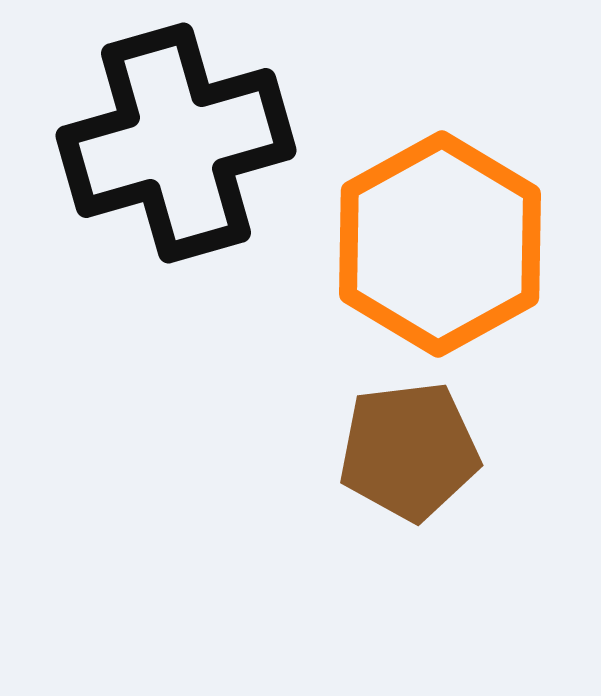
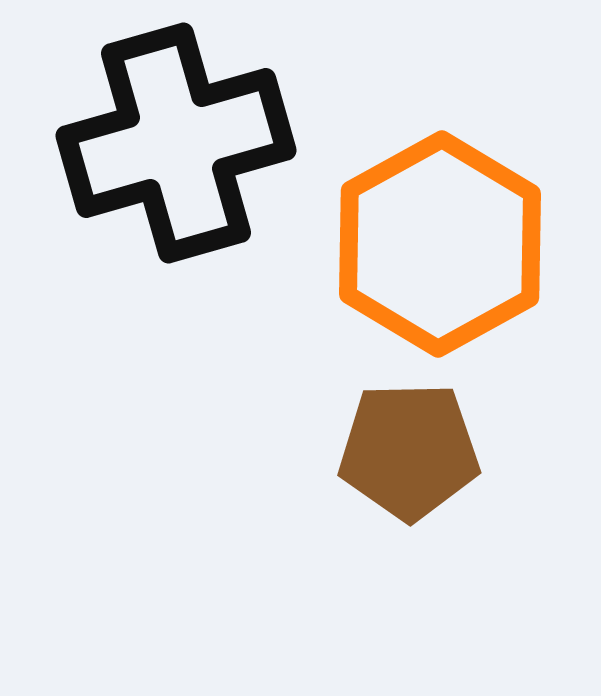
brown pentagon: rotated 6 degrees clockwise
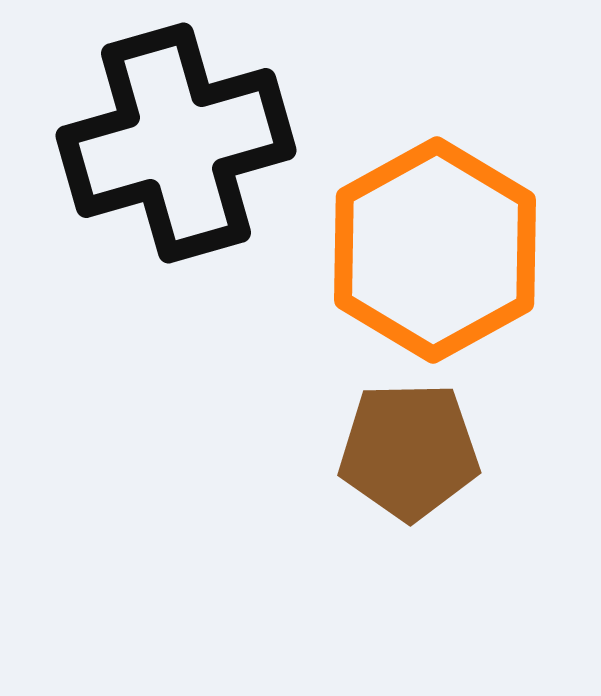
orange hexagon: moved 5 px left, 6 px down
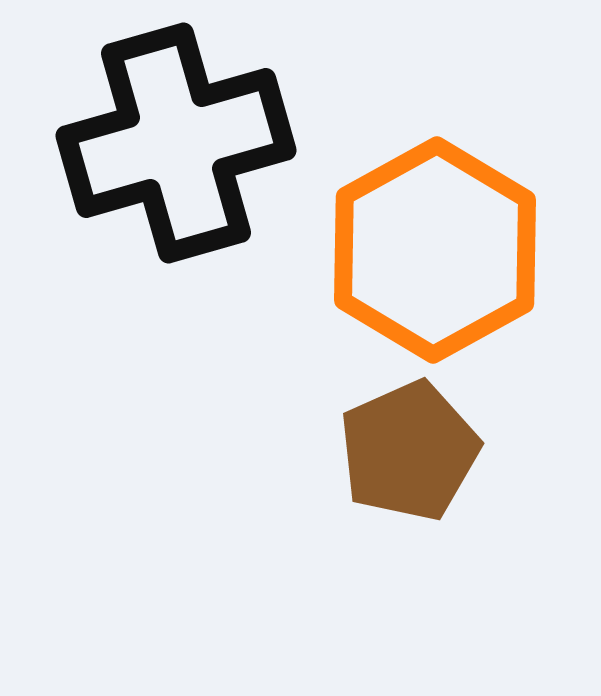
brown pentagon: rotated 23 degrees counterclockwise
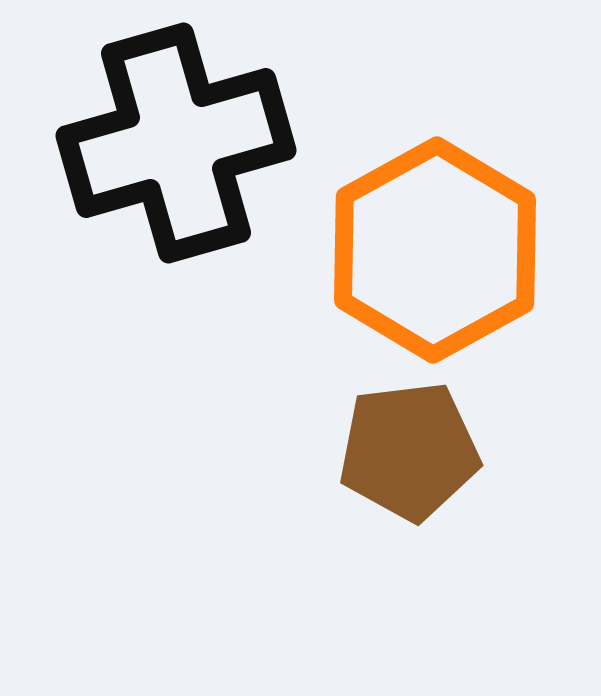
brown pentagon: rotated 17 degrees clockwise
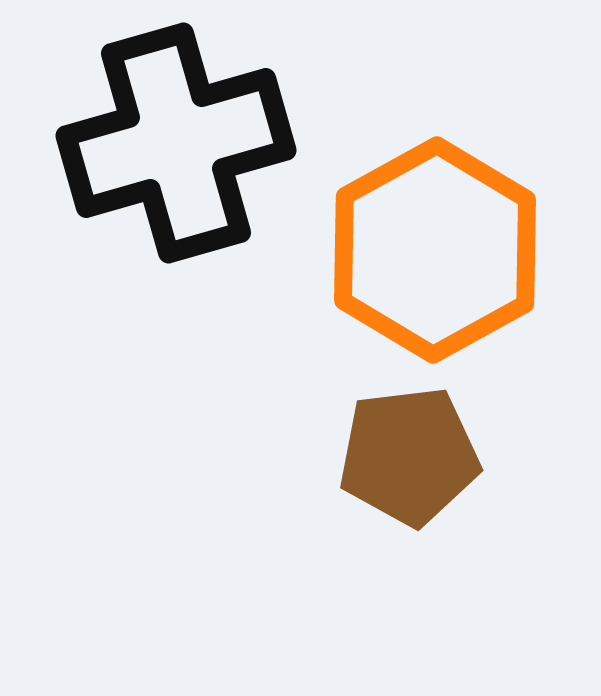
brown pentagon: moved 5 px down
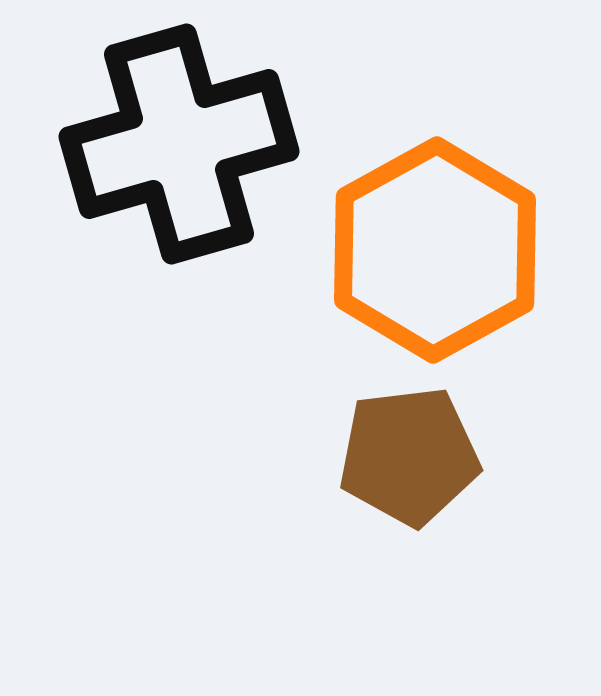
black cross: moved 3 px right, 1 px down
